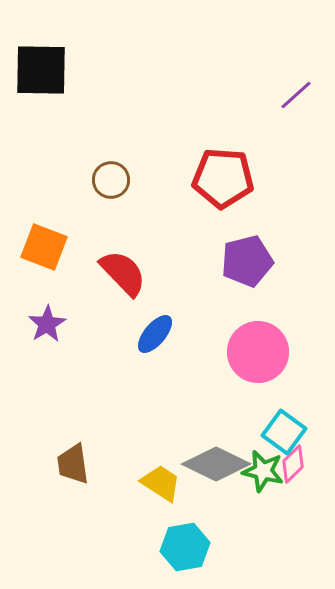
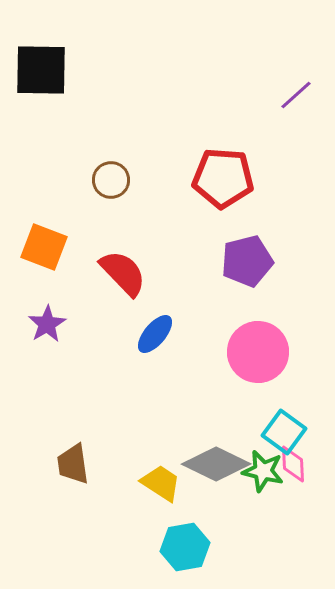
pink diamond: rotated 48 degrees counterclockwise
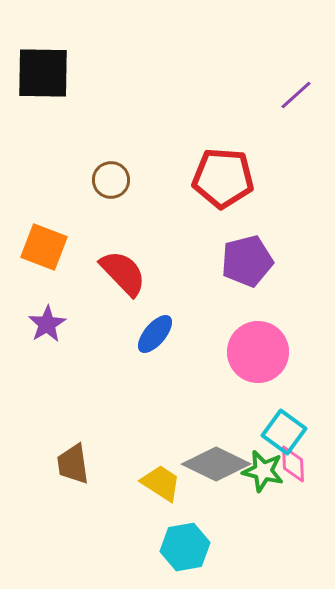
black square: moved 2 px right, 3 px down
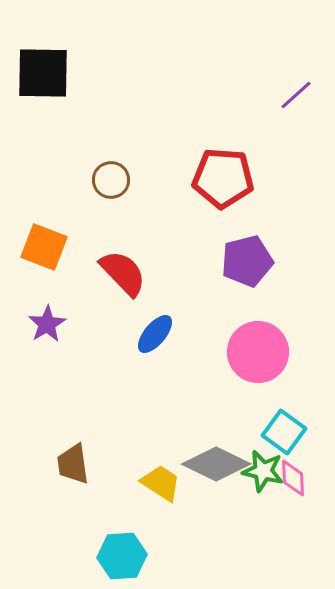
pink diamond: moved 14 px down
cyan hexagon: moved 63 px left, 9 px down; rotated 6 degrees clockwise
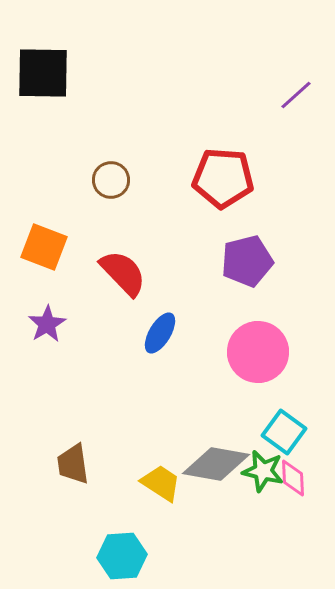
blue ellipse: moved 5 px right, 1 px up; rotated 9 degrees counterclockwise
gray diamond: rotated 16 degrees counterclockwise
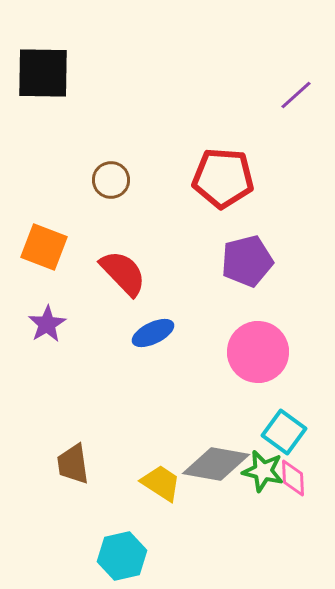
blue ellipse: moved 7 px left; rotated 33 degrees clockwise
cyan hexagon: rotated 9 degrees counterclockwise
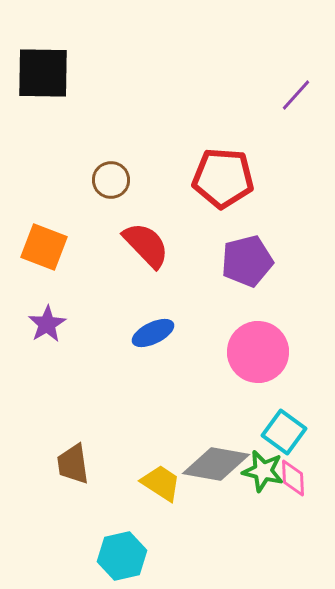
purple line: rotated 6 degrees counterclockwise
red semicircle: moved 23 px right, 28 px up
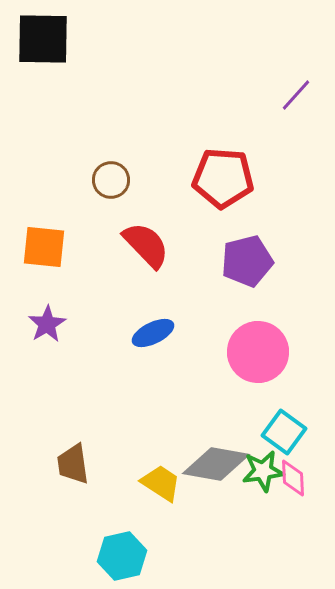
black square: moved 34 px up
orange square: rotated 15 degrees counterclockwise
green star: rotated 21 degrees counterclockwise
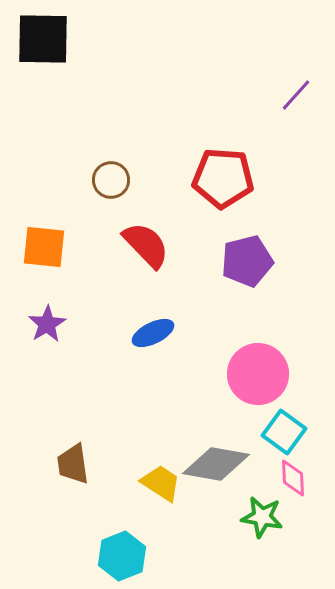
pink circle: moved 22 px down
green star: moved 1 px left, 46 px down; rotated 18 degrees clockwise
cyan hexagon: rotated 9 degrees counterclockwise
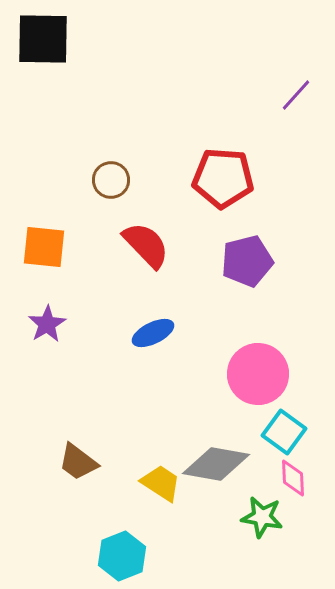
brown trapezoid: moved 5 px right, 2 px up; rotated 45 degrees counterclockwise
